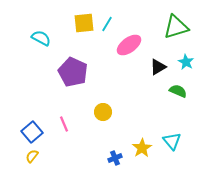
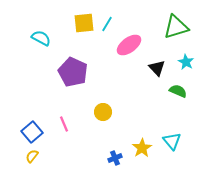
black triangle: moved 1 px left, 1 px down; rotated 42 degrees counterclockwise
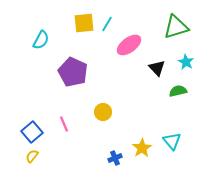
cyan semicircle: moved 2 px down; rotated 90 degrees clockwise
green semicircle: rotated 36 degrees counterclockwise
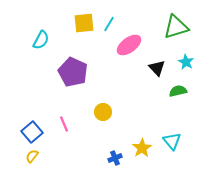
cyan line: moved 2 px right
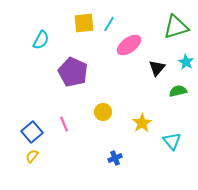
black triangle: rotated 24 degrees clockwise
yellow star: moved 25 px up
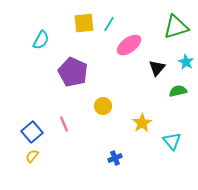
yellow circle: moved 6 px up
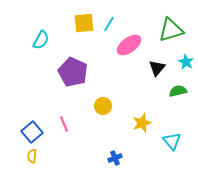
green triangle: moved 5 px left, 3 px down
yellow star: rotated 12 degrees clockwise
yellow semicircle: rotated 32 degrees counterclockwise
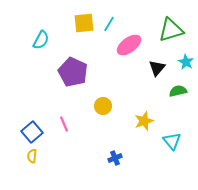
yellow star: moved 2 px right, 2 px up
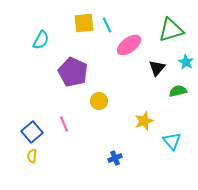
cyan line: moved 2 px left, 1 px down; rotated 56 degrees counterclockwise
yellow circle: moved 4 px left, 5 px up
